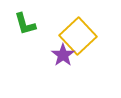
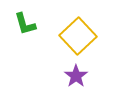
purple star: moved 13 px right, 21 px down
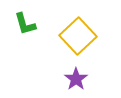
purple star: moved 3 px down
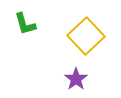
yellow square: moved 8 px right
